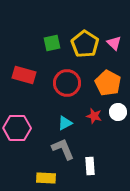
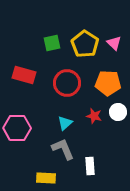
orange pentagon: rotated 25 degrees counterclockwise
cyan triangle: rotated 14 degrees counterclockwise
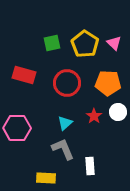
red star: rotated 21 degrees clockwise
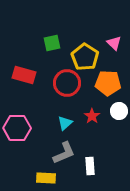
yellow pentagon: moved 13 px down
white circle: moved 1 px right, 1 px up
red star: moved 2 px left
gray L-shape: moved 1 px right, 4 px down; rotated 90 degrees clockwise
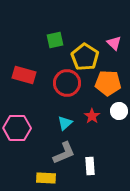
green square: moved 3 px right, 3 px up
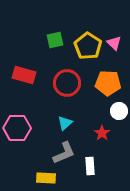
yellow pentagon: moved 3 px right, 11 px up
red star: moved 10 px right, 17 px down
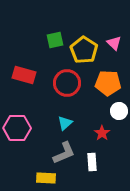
yellow pentagon: moved 4 px left, 4 px down
white rectangle: moved 2 px right, 4 px up
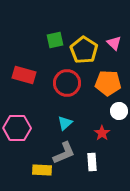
yellow rectangle: moved 4 px left, 8 px up
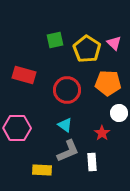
yellow pentagon: moved 3 px right, 1 px up
red circle: moved 7 px down
white circle: moved 2 px down
cyan triangle: moved 2 px down; rotated 42 degrees counterclockwise
gray L-shape: moved 4 px right, 2 px up
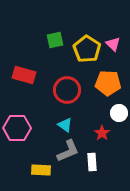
pink triangle: moved 1 px left, 1 px down
yellow rectangle: moved 1 px left
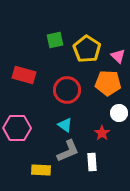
pink triangle: moved 5 px right, 12 px down
